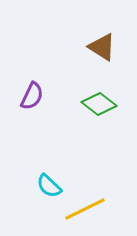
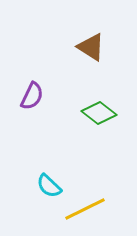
brown triangle: moved 11 px left
green diamond: moved 9 px down
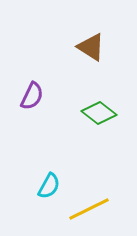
cyan semicircle: rotated 104 degrees counterclockwise
yellow line: moved 4 px right
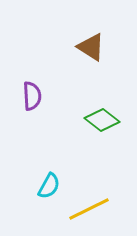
purple semicircle: rotated 28 degrees counterclockwise
green diamond: moved 3 px right, 7 px down
